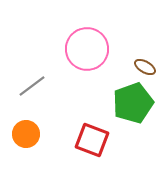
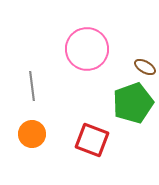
gray line: rotated 60 degrees counterclockwise
orange circle: moved 6 px right
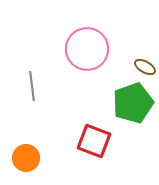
orange circle: moved 6 px left, 24 px down
red square: moved 2 px right, 1 px down
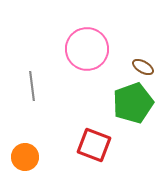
brown ellipse: moved 2 px left
red square: moved 4 px down
orange circle: moved 1 px left, 1 px up
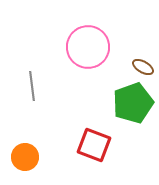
pink circle: moved 1 px right, 2 px up
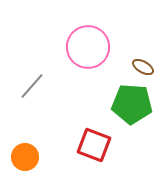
gray line: rotated 48 degrees clockwise
green pentagon: moved 1 px left, 1 px down; rotated 24 degrees clockwise
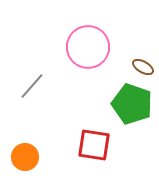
green pentagon: rotated 15 degrees clockwise
red square: rotated 12 degrees counterclockwise
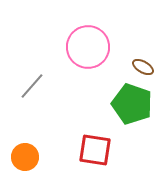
red square: moved 1 px right, 5 px down
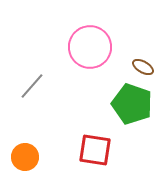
pink circle: moved 2 px right
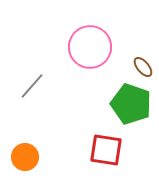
brown ellipse: rotated 20 degrees clockwise
green pentagon: moved 1 px left
red square: moved 11 px right
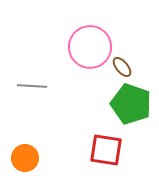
brown ellipse: moved 21 px left
gray line: rotated 52 degrees clockwise
orange circle: moved 1 px down
